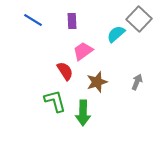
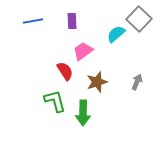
blue line: moved 1 px down; rotated 42 degrees counterclockwise
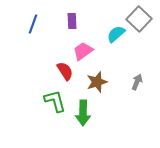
blue line: moved 3 px down; rotated 60 degrees counterclockwise
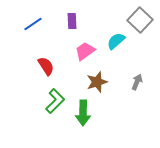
gray square: moved 1 px right, 1 px down
blue line: rotated 36 degrees clockwise
cyan semicircle: moved 7 px down
pink trapezoid: moved 2 px right
red semicircle: moved 19 px left, 5 px up
green L-shape: rotated 60 degrees clockwise
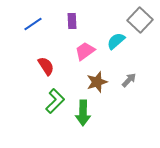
gray arrow: moved 8 px left, 2 px up; rotated 21 degrees clockwise
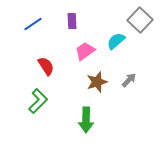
green L-shape: moved 17 px left
green arrow: moved 3 px right, 7 px down
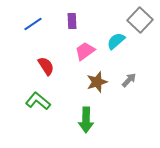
green L-shape: rotated 95 degrees counterclockwise
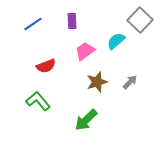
red semicircle: rotated 102 degrees clockwise
gray arrow: moved 1 px right, 2 px down
green L-shape: rotated 10 degrees clockwise
green arrow: rotated 45 degrees clockwise
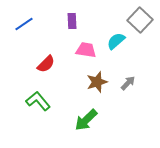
blue line: moved 9 px left
pink trapezoid: moved 1 px right, 1 px up; rotated 45 degrees clockwise
red semicircle: moved 2 px up; rotated 24 degrees counterclockwise
gray arrow: moved 2 px left, 1 px down
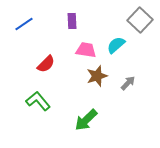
cyan semicircle: moved 4 px down
brown star: moved 6 px up
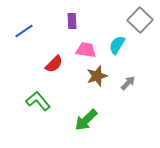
blue line: moved 7 px down
cyan semicircle: moved 1 px right; rotated 18 degrees counterclockwise
red semicircle: moved 8 px right
